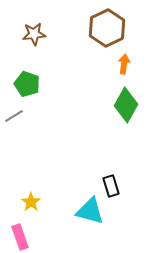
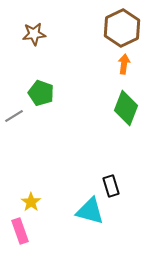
brown hexagon: moved 15 px right
green pentagon: moved 14 px right, 9 px down
green diamond: moved 3 px down; rotated 8 degrees counterclockwise
pink rectangle: moved 6 px up
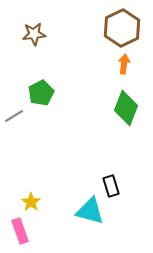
green pentagon: rotated 25 degrees clockwise
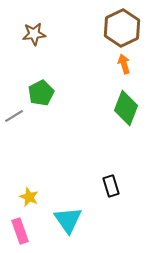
orange arrow: rotated 24 degrees counterclockwise
yellow star: moved 2 px left, 5 px up; rotated 12 degrees counterclockwise
cyan triangle: moved 22 px left, 9 px down; rotated 40 degrees clockwise
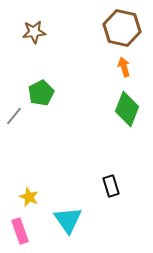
brown hexagon: rotated 21 degrees counterclockwise
brown star: moved 2 px up
orange arrow: moved 3 px down
green diamond: moved 1 px right, 1 px down
gray line: rotated 18 degrees counterclockwise
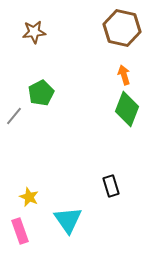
orange arrow: moved 8 px down
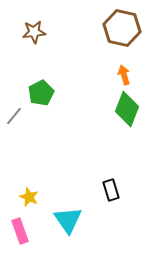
black rectangle: moved 4 px down
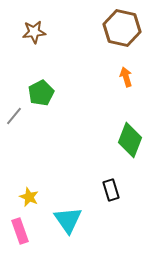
orange arrow: moved 2 px right, 2 px down
green diamond: moved 3 px right, 31 px down
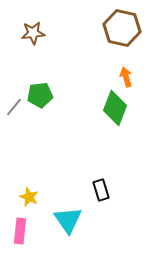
brown star: moved 1 px left, 1 px down
green pentagon: moved 1 px left, 2 px down; rotated 20 degrees clockwise
gray line: moved 9 px up
green diamond: moved 15 px left, 32 px up
black rectangle: moved 10 px left
pink rectangle: rotated 25 degrees clockwise
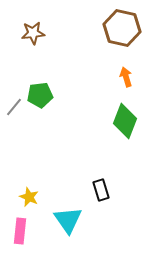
green diamond: moved 10 px right, 13 px down
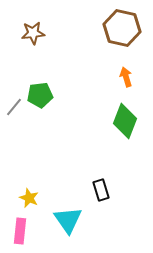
yellow star: moved 1 px down
